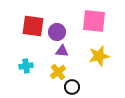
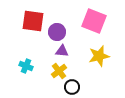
pink square: rotated 15 degrees clockwise
red square: moved 5 px up
cyan cross: rotated 32 degrees clockwise
yellow cross: moved 1 px right, 1 px up
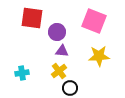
red square: moved 1 px left, 3 px up
yellow star: rotated 10 degrees clockwise
cyan cross: moved 4 px left, 7 px down; rotated 32 degrees counterclockwise
black circle: moved 2 px left, 1 px down
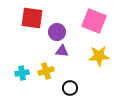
yellow cross: moved 13 px left; rotated 21 degrees clockwise
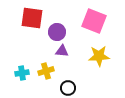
black circle: moved 2 px left
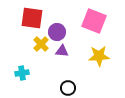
yellow cross: moved 5 px left, 27 px up; rotated 28 degrees counterclockwise
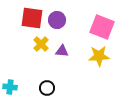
pink square: moved 8 px right, 6 px down
purple circle: moved 12 px up
cyan cross: moved 12 px left, 14 px down; rotated 16 degrees clockwise
black circle: moved 21 px left
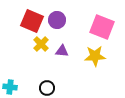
red square: moved 3 px down; rotated 15 degrees clockwise
yellow star: moved 4 px left
